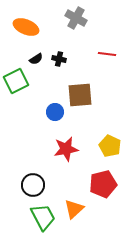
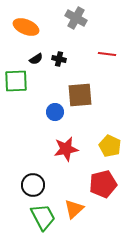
green square: rotated 25 degrees clockwise
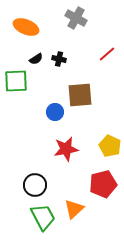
red line: rotated 48 degrees counterclockwise
black circle: moved 2 px right
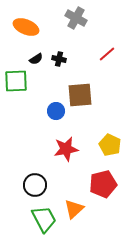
blue circle: moved 1 px right, 1 px up
yellow pentagon: moved 1 px up
green trapezoid: moved 1 px right, 2 px down
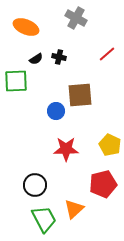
black cross: moved 2 px up
red star: rotated 10 degrees clockwise
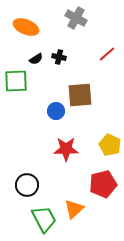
black circle: moved 8 px left
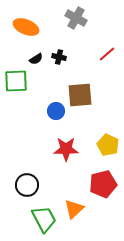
yellow pentagon: moved 2 px left
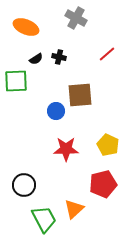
black circle: moved 3 px left
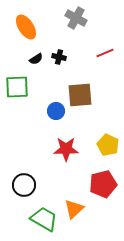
orange ellipse: rotated 35 degrees clockwise
red line: moved 2 px left, 1 px up; rotated 18 degrees clockwise
green square: moved 1 px right, 6 px down
green trapezoid: rotated 32 degrees counterclockwise
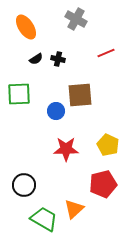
gray cross: moved 1 px down
red line: moved 1 px right
black cross: moved 1 px left, 2 px down
green square: moved 2 px right, 7 px down
